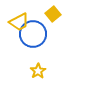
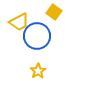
yellow square: moved 1 px right, 2 px up; rotated 14 degrees counterclockwise
blue circle: moved 4 px right, 2 px down
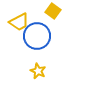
yellow square: moved 1 px left, 1 px up
yellow star: rotated 14 degrees counterclockwise
